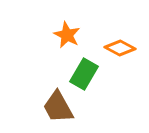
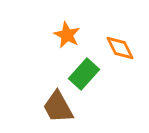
orange diamond: rotated 36 degrees clockwise
green rectangle: rotated 12 degrees clockwise
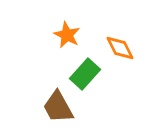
green rectangle: moved 1 px right
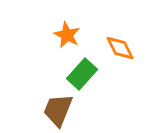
green rectangle: moved 3 px left
brown trapezoid: moved 3 px down; rotated 51 degrees clockwise
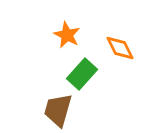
brown trapezoid: rotated 6 degrees counterclockwise
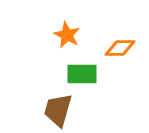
orange diamond: rotated 64 degrees counterclockwise
green rectangle: rotated 48 degrees clockwise
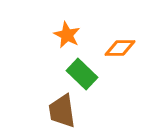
green rectangle: rotated 44 degrees clockwise
brown trapezoid: moved 4 px right, 1 px down; rotated 24 degrees counterclockwise
